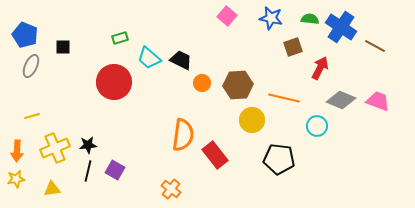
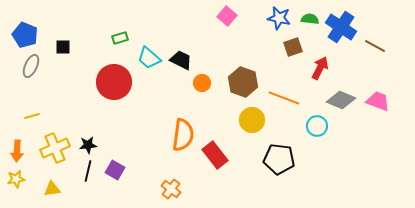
blue star: moved 8 px right
brown hexagon: moved 5 px right, 3 px up; rotated 24 degrees clockwise
orange line: rotated 8 degrees clockwise
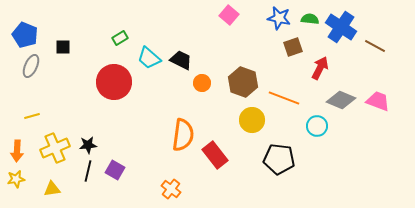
pink square: moved 2 px right, 1 px up
green rectangle: rotated 14 degrees counterclockwise
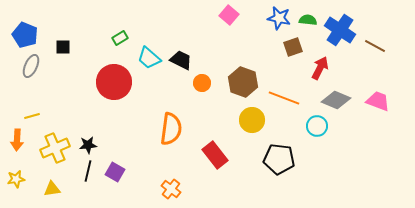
green semicircle: moved 2 px left, 1 px down
blue cross: moved 1 px left, 3 px down
gray diamond: moved 5 px left
orange semicircle: moved 12 px left, 6 px up
orange arrow: moved 11 px up
purple square: moved 2 px down
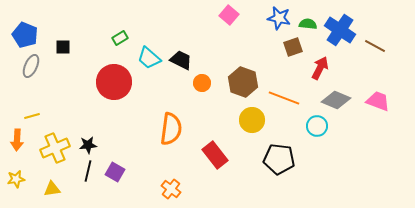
green semicircle: moved 4 px down
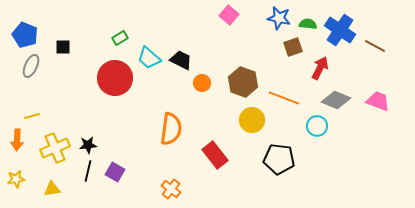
red circle: moved 1 px right, 4 px up
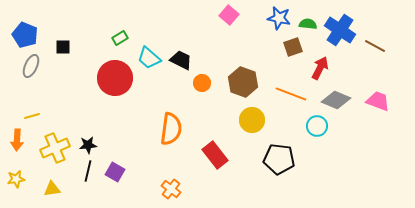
orange line: moved 7 px right, 4 px up
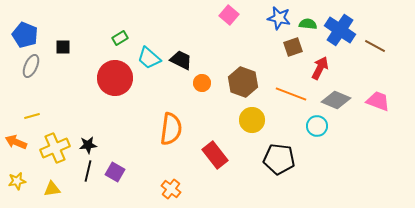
orange arrow: moved 1 px left, 2 px down; rotated 110 degrees clockwise
yellow star: moved 1 px right, 2 px down
